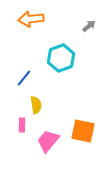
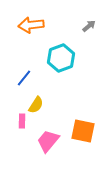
orange arrow: moved 6 px down
yellow semicircle: rotated 42 degrees clockwise
pink rectangle: moved 4 px up
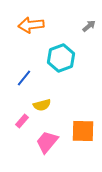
yellow semicircle: moved 6 px right; rotated 42 degrees clockwise
pink rectangle: rotated 40 degrees clockwise
orange square: rotated 10 degrees counterclockwise
pink trapezoid: moved 1 px left, 1 px down
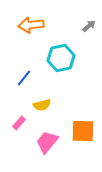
cyan hexagon: rotated 8 degrees clockwise
pink rectangle: moved 3 px left, 2 px down
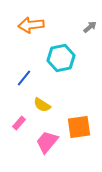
gray arrow: moved 1 px right, 1 px down
yellow semicircle: rotated 48 degrees clockwise
orange square: moved 4 px left, 4 px up; rotated 10 degrees counterclockwise
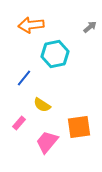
cyan hexagon: moved 6 px left, 4 px up
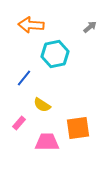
orange arrow: rotated 10 degrees clockwise
orange square: moved 1 px left, 1 px down
pink trapezoid: rotated 50 degrees clockwise
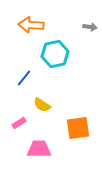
gray arrow: rotated 48 degrees clockwise
pink rectangle: rotated 16 degrees clockwise
pink trapezoid: moved 8 px left, 7 px down
